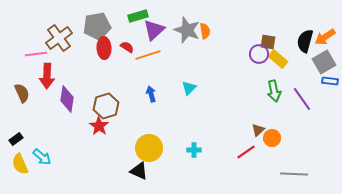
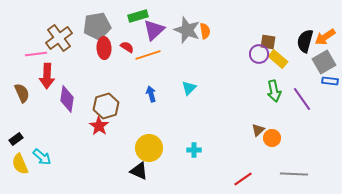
red line: moved 3 px left, 27 px down
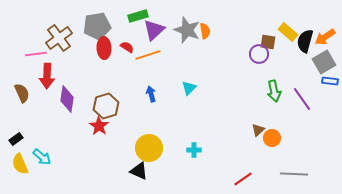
yellow rectangle: moved 10 px right, 27 px up
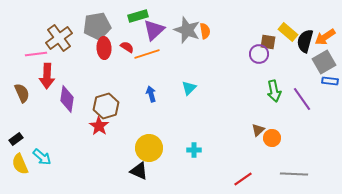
orange line: moved 1 px left, 1 px up
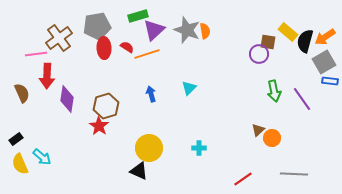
cyan cross: moved 5 px right, 2 px up
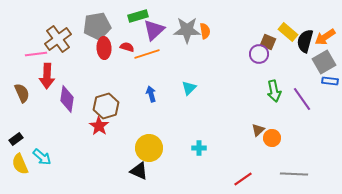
gray star: rotated 20 degrees counterclockwise
brown cross: moved 1 px left, 1 px down
brown square: rotated 14 degrees clockwise
red semicircle: rotated 16 degrees counterclockwise
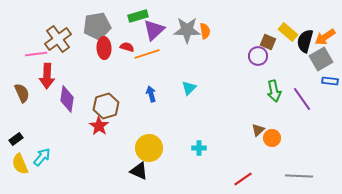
purple circle: moved 1 px left, 2 px down
gray square: moved 3 px left, 3 px up
cyan arrow: rotated 90 degrees counterclockwise
gray line: moved 5 px right, 2 px down
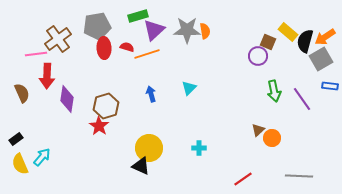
blue rectangle: moved 5 px down
black triangle: moved 2 px right, 5 px up
